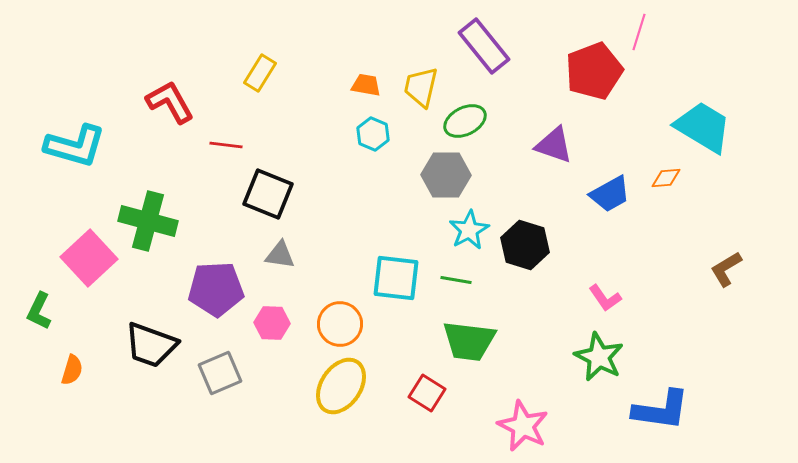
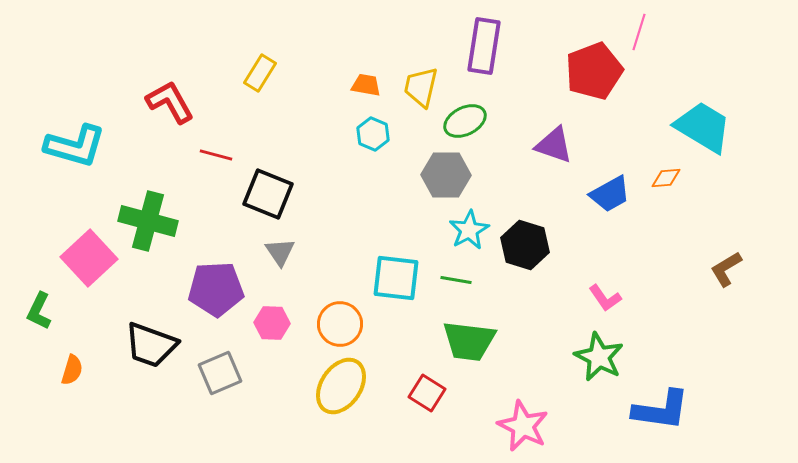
purple rectangle: rotated 48 degrees clockwise
red line: moved 10 px left, 10 px down; rotated 8 degrees clockwise
gray triangle: moved 3 px up; rotated 48 degrees clockwise
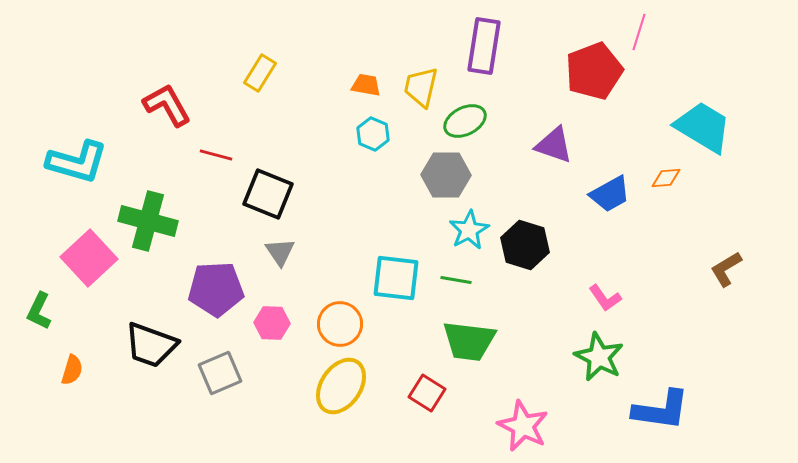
red L-shape: moved 3 px left, 3 px down
cyan L-shape: moved 2 px right, 16 px down
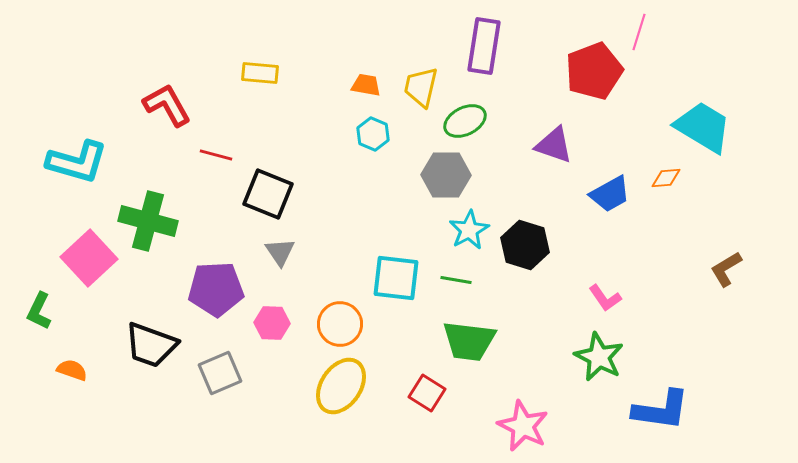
yellow rectangle: rotated 63 degrees clockwise
orange semicircle: rotated 88 degrees counterclockwise
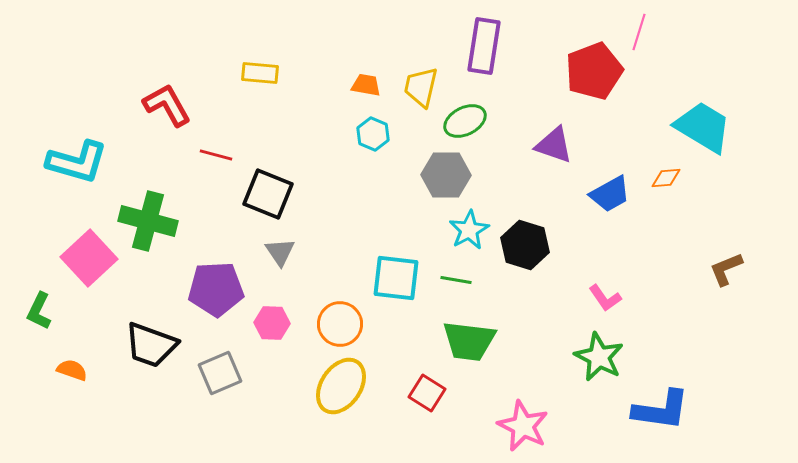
brown L-shape: rotated 9 degrees clockwise
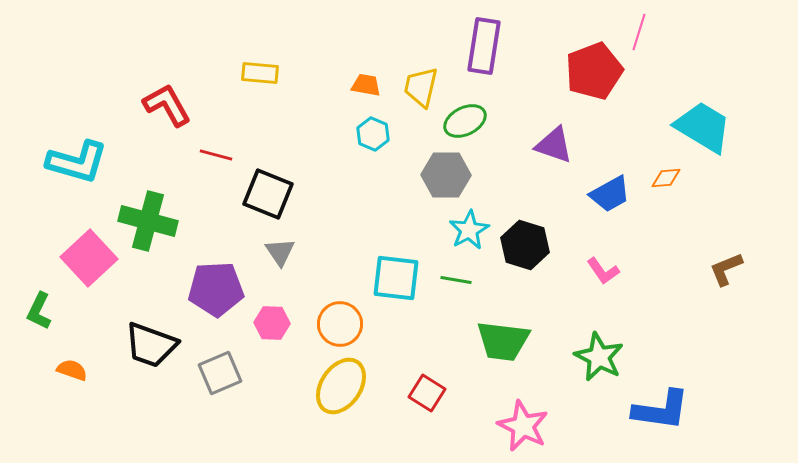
pink L-shape: moved 2 px left, 27 px up
green trapezoid: moved 34 px right
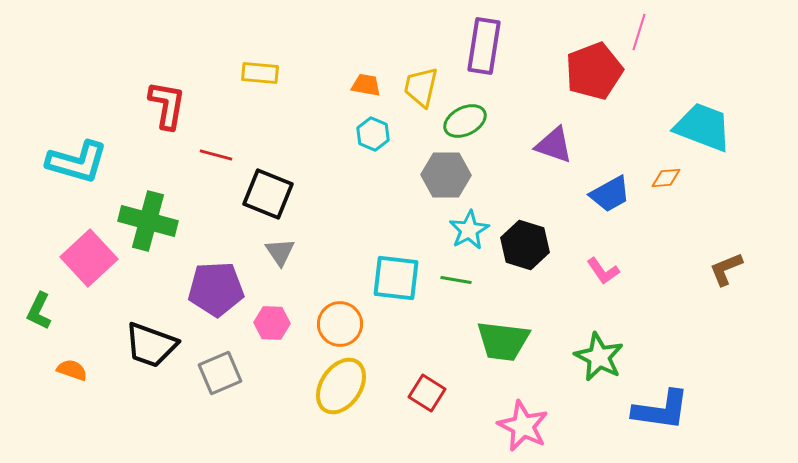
red L-shape: rotated 39 degrees clockwise
cyan trapezoid: rotated 10 degrees counterclockwise
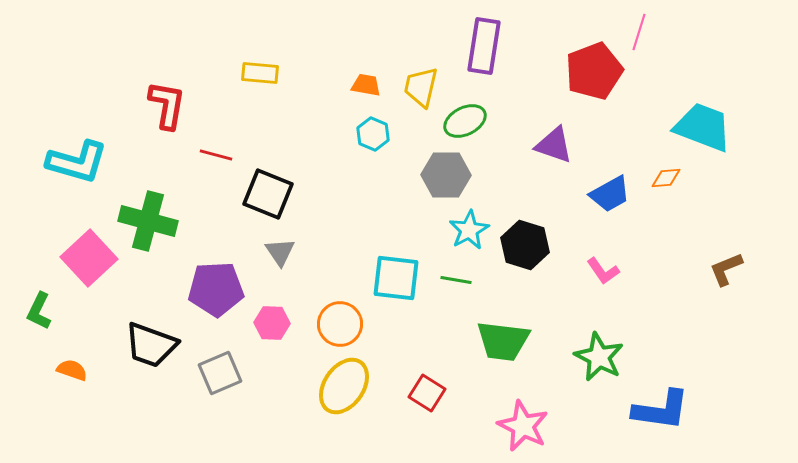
yellow ellipse: moved 3 px right
